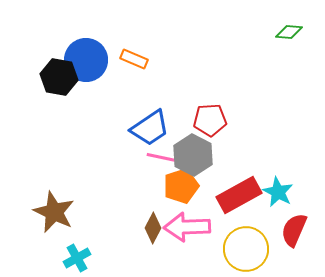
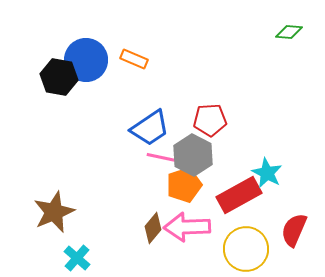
orange pentagon: moved 3 px right, 1 px up
cyan star: moved 11 px left, 19 px up
brown star: rotated 24 degrees clockwise
brown diamond: rotated 12 degrees clockwise
cyan cross: rotated 20 degrees counterclockwise
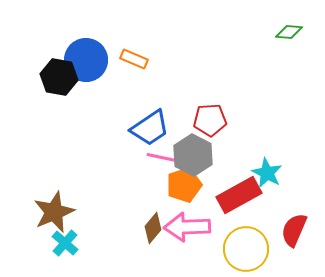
cyan cross: moved 12 px left, 15 px up
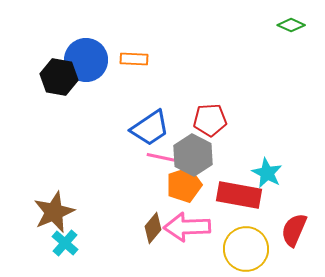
green diamond: moved 2 px right, 7 px up; rotated 20 degrees clockwise
orange rectangle: rotated 20 degrees counterclockwise
red rectangle: rotated 39 degrees clockwise
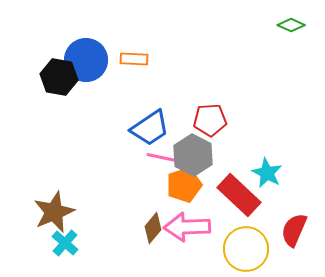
red rectangle: rotated 33 degrees clockwise
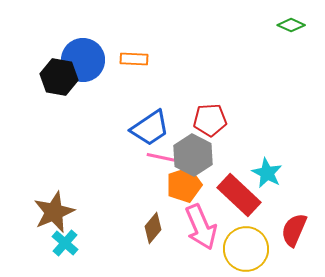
blue circle: moved 3 px left
pink arrow: moved 14 px right; rotated 111 degrees counterclockwise
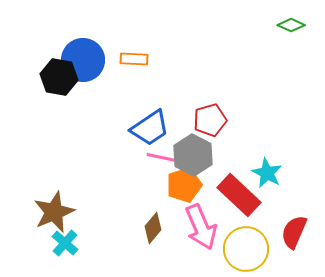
red pentagon: rotated 12 degrees counterclockwise
red semicircle: moved 2 px down
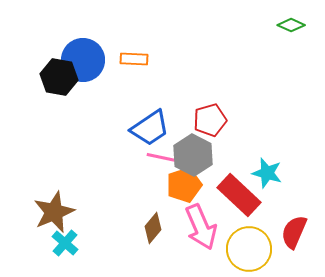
cyan star: rotated 12 degrees counterclockwise
yellow circle: moved 3 px right
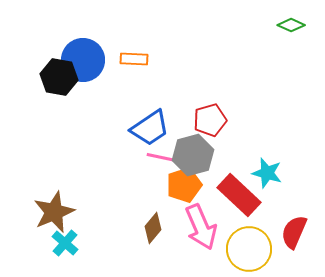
gray hexagon: rotated 18 degrees clockwise
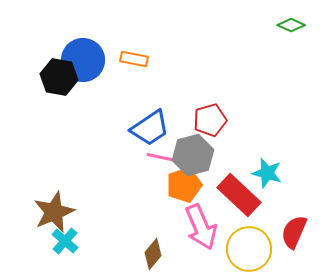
orange rectangle: rotated 8 degrees clockwise
brown diamond: moved 26 px down
cyan cross: moved 2 px up
